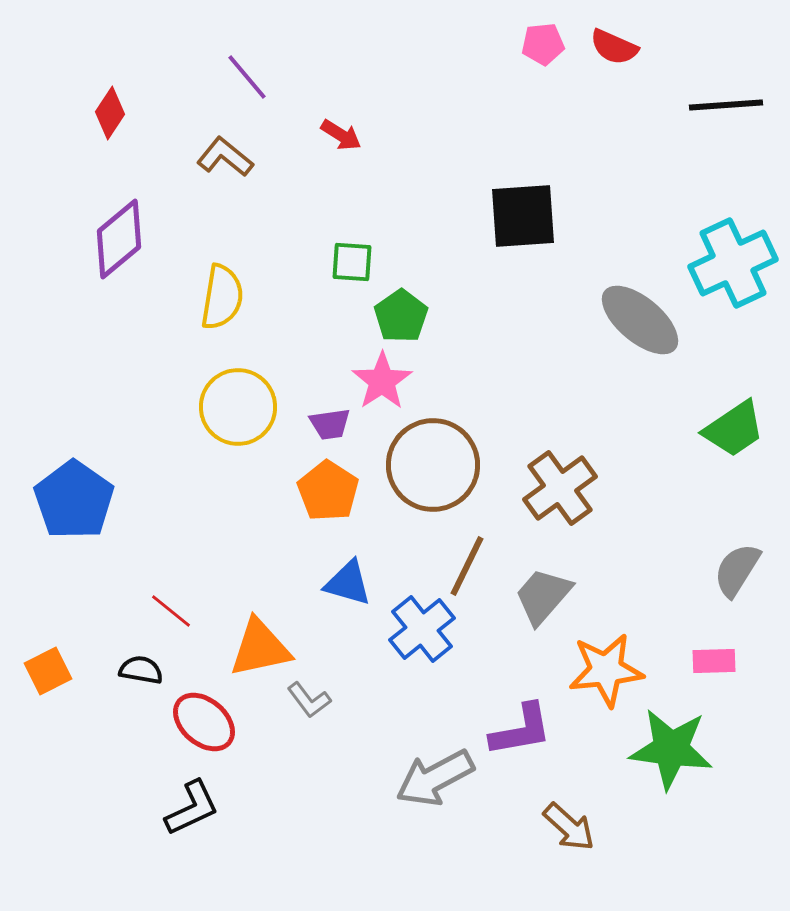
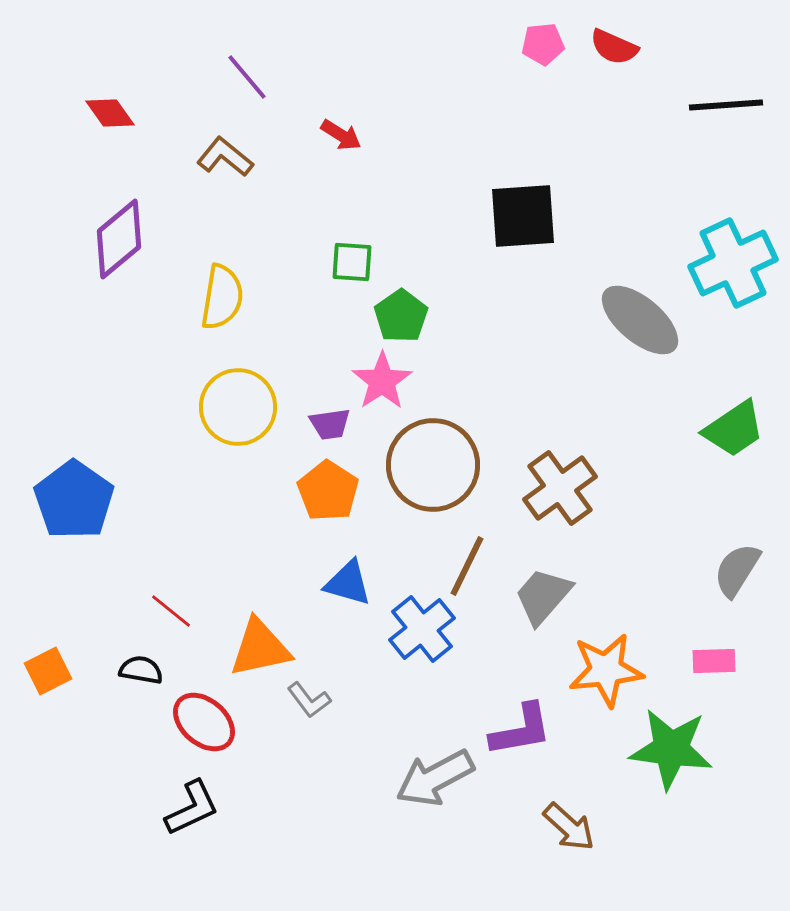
red diamond: rotated 69 degrees counterclockwise
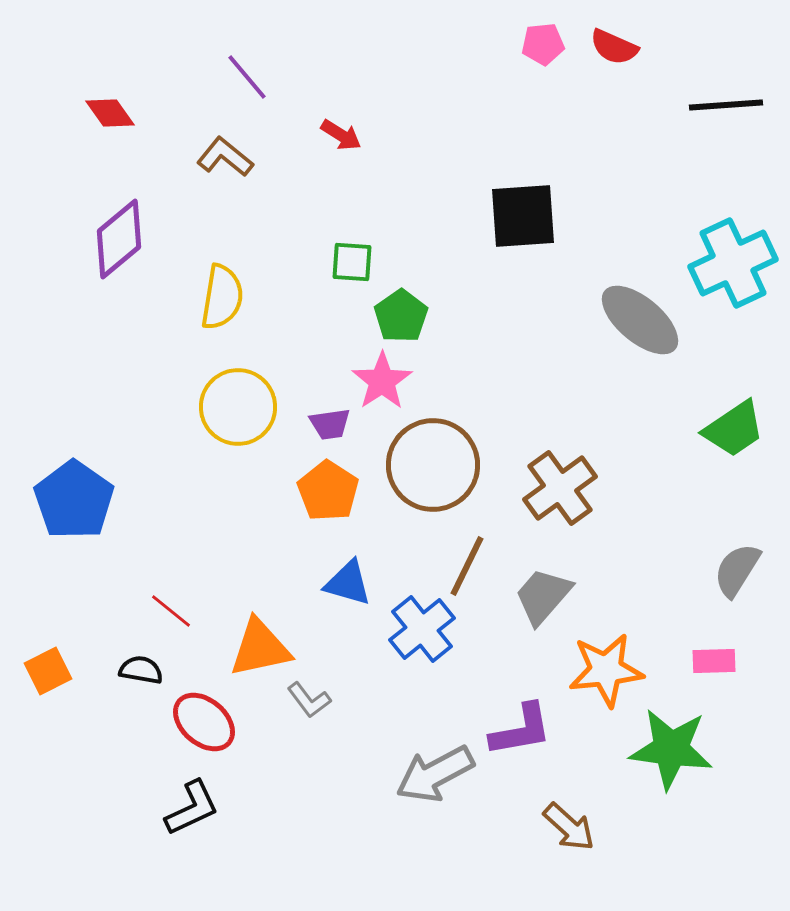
gray arrow: moved 4 px up
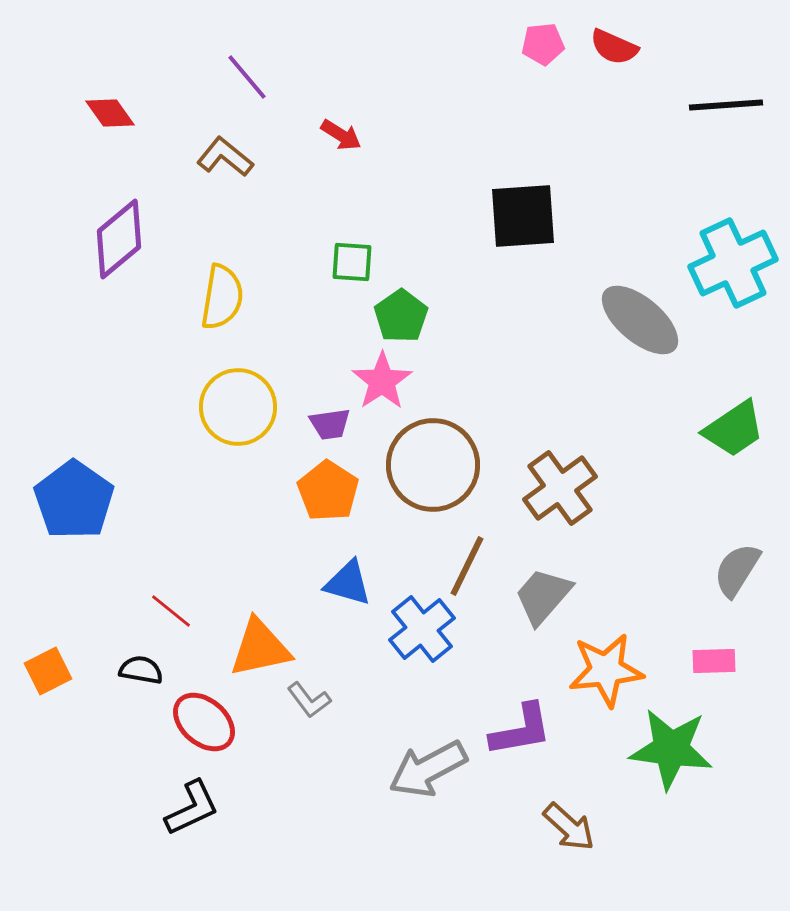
gray arrow: moved 7 px left, 5 px up
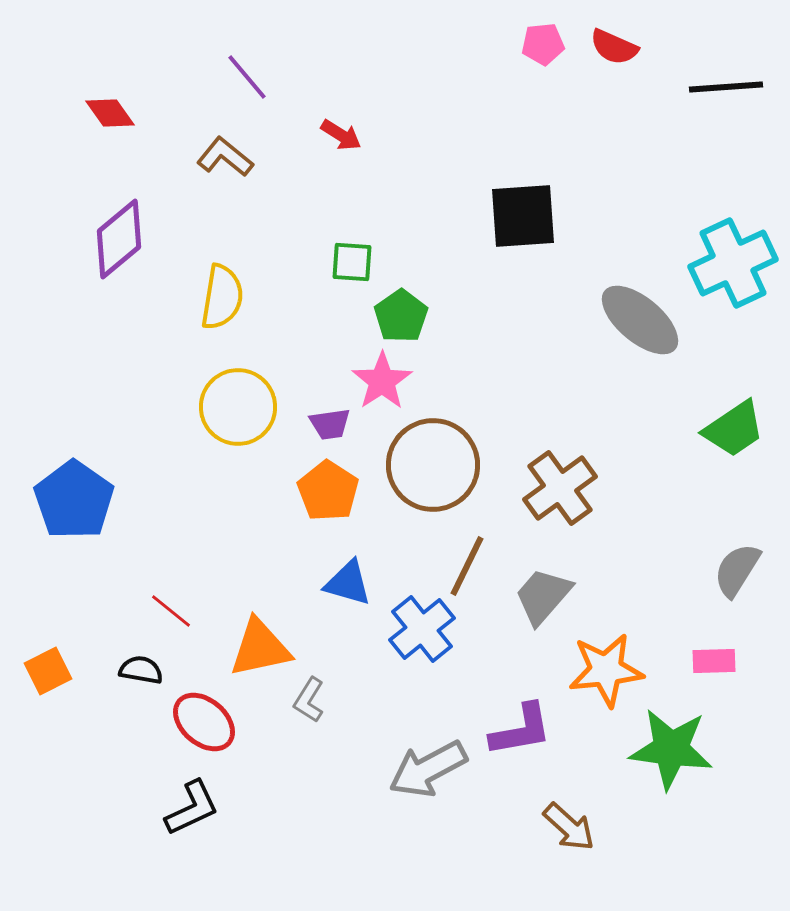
black line: moved 18 px up
gray L-shape: rotated 69 degrees clockwise
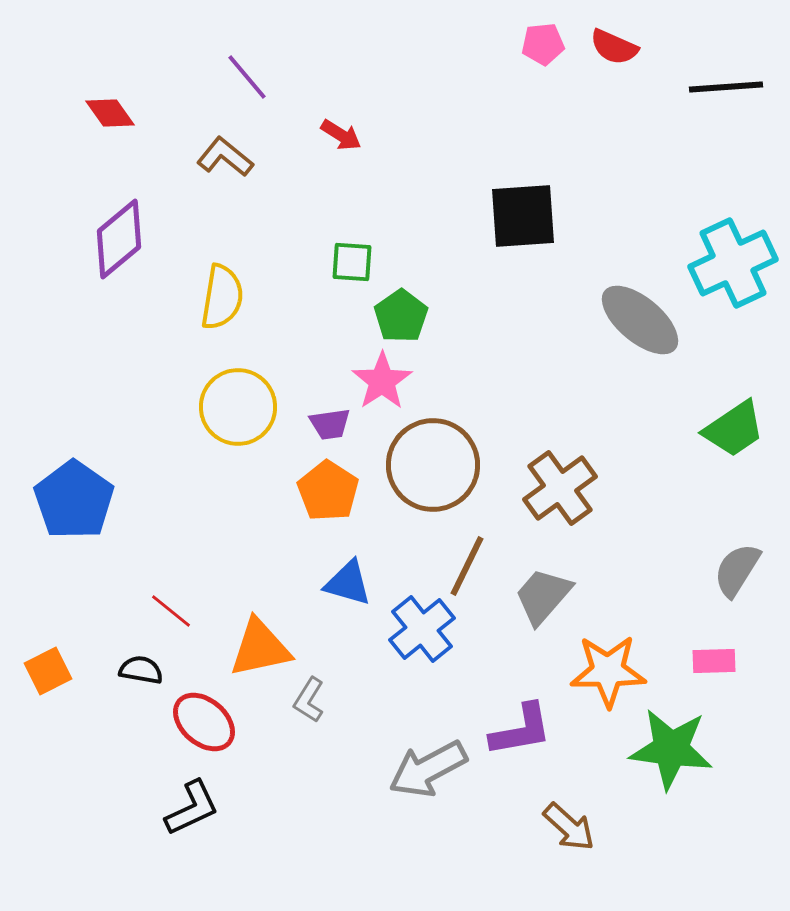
orange star: moved 2 px right, 1 px down; rotated 6 degrees clockwise
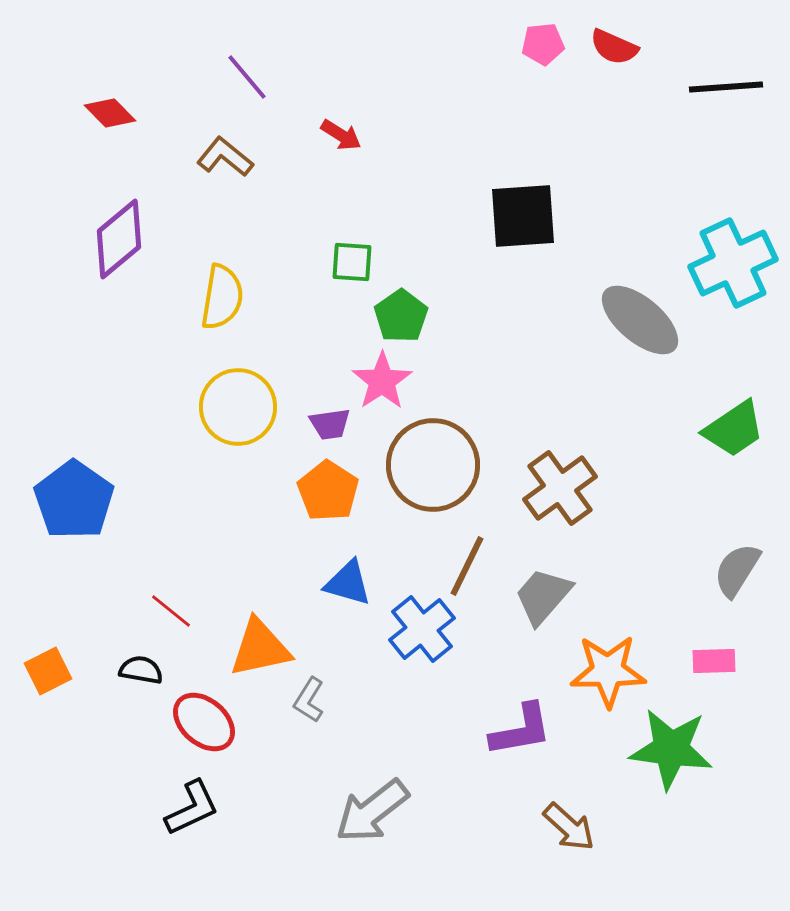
red diamond: rotated 9 degrees counterclockwise
gray arrow: moved 56 px left, 42 px down; rotated 10 degrees counterclockwise
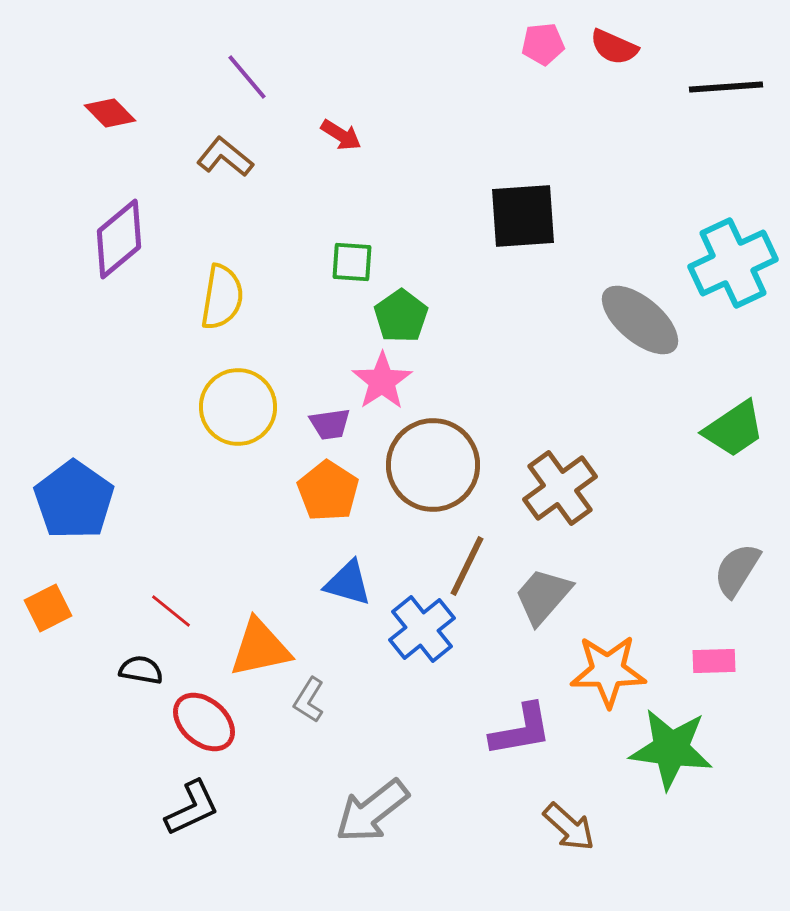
orange square: moved 63 px up
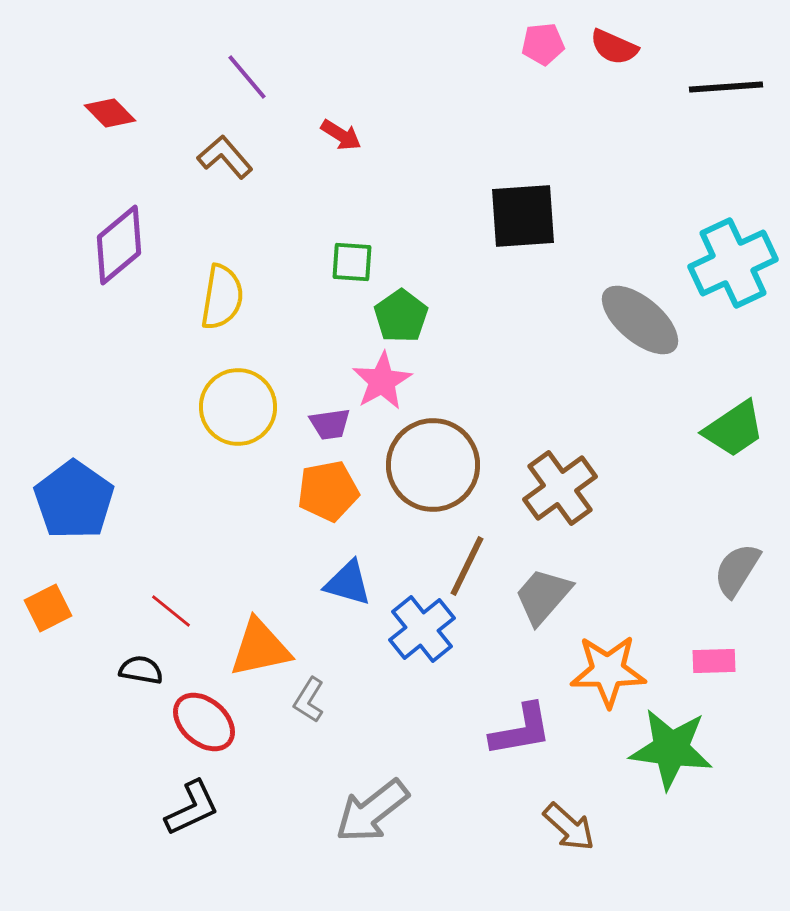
brown L-shape: rotated 10 degrees clockwise
purple diamond: moved 6 px down
pink star: rotated 4 degrees clockwise
orange pentagon: rotated 28 degrees clockwise
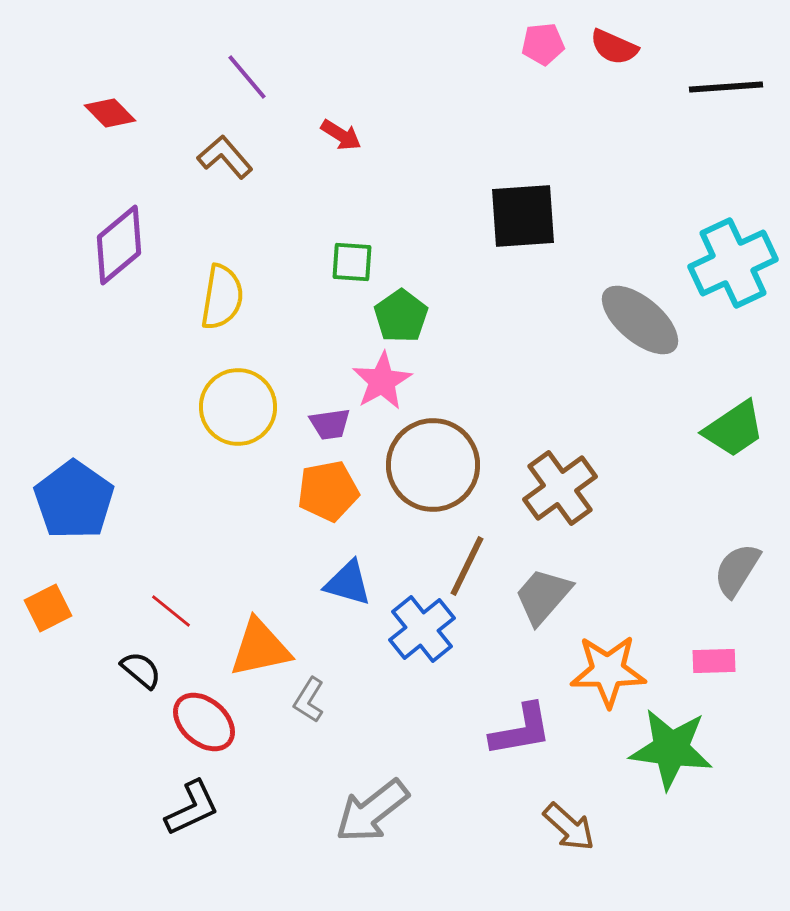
black semicircle: rotated 30 degrees clockwise
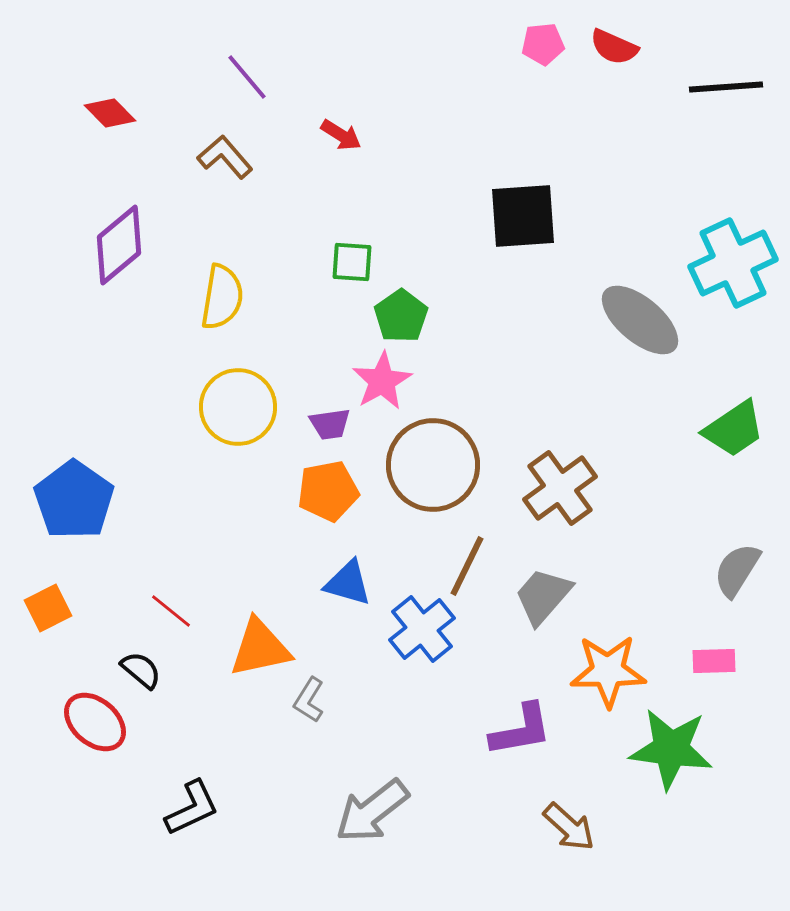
red ellipse: moved 109 px left
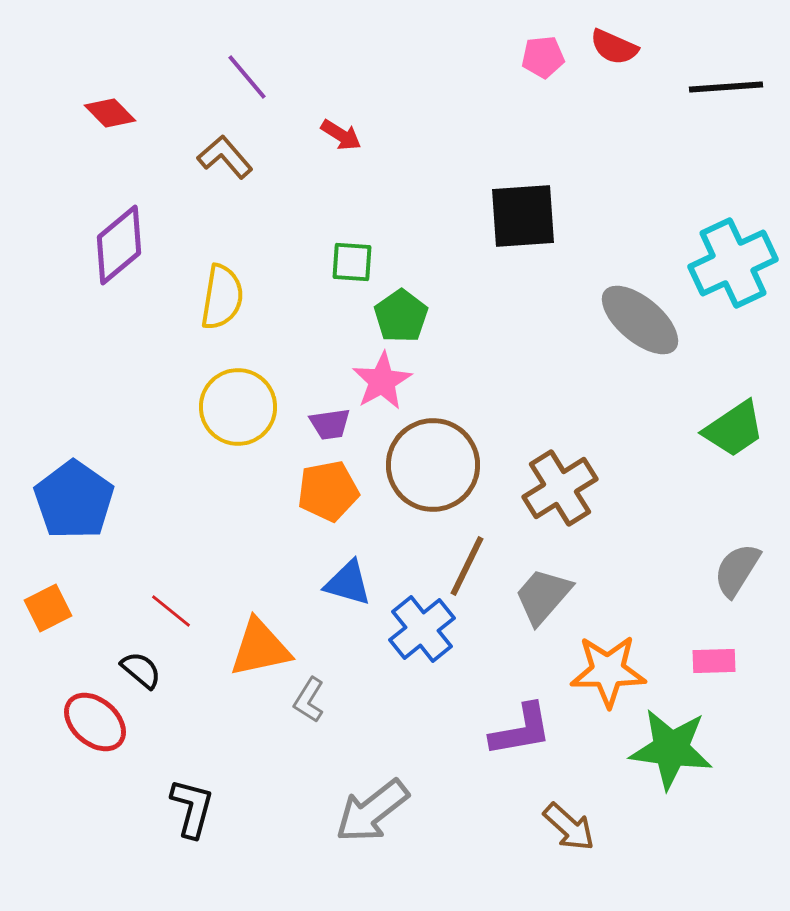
pink pentagon: moved 13 px down
brown cross: rotated 4 degrees clockwise
black L-shape: rotated 50 degrees counterclockwise
